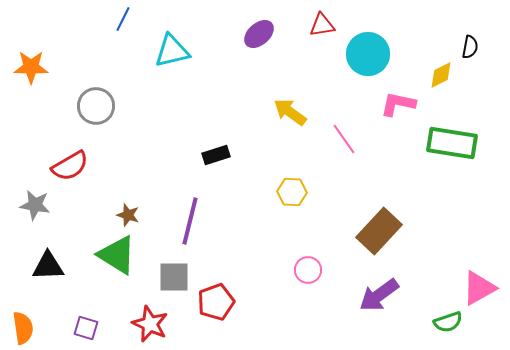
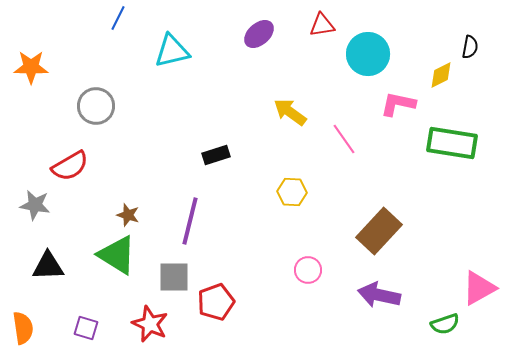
blue line: moved 5 px left, 1 px up
purple arrow: rotated 48 degrees clockwise
green semicircle: moved 3 px left, 2 px down
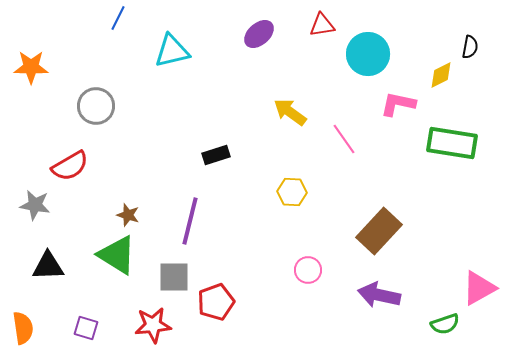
red star: moved 3 px right, 1 px down; rotated 30 degrees counterclockwise
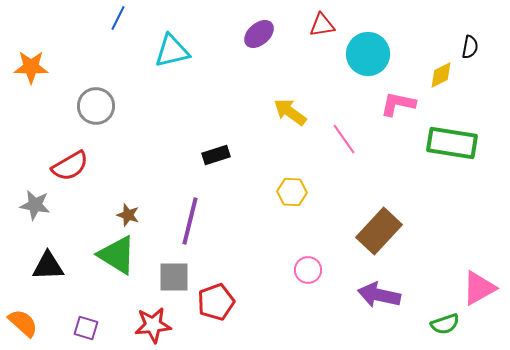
orange semicircle: moved 5 px up; rotated 40 degrees counterclockwise
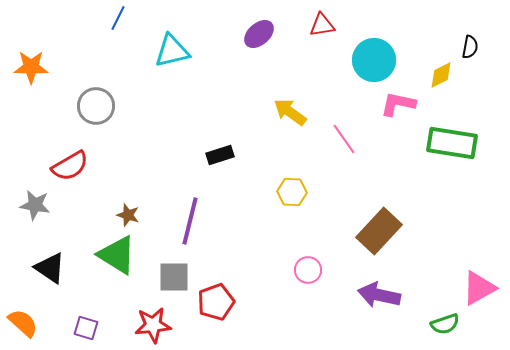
cyan circle: moved 6 px right, 6 px down
black rectangle: moved 4 px right
black triangle: moved 2 px right, 2 px down; rotated 36 degrees clockwise
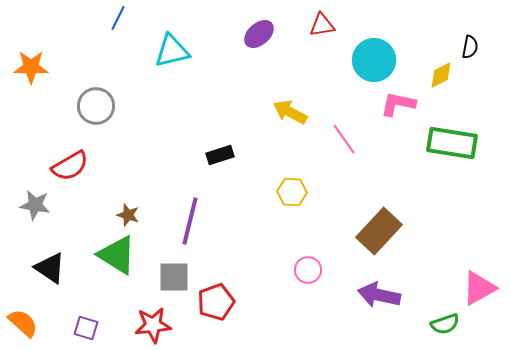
yellow arrow: rotated 8 degrees counterclockwise
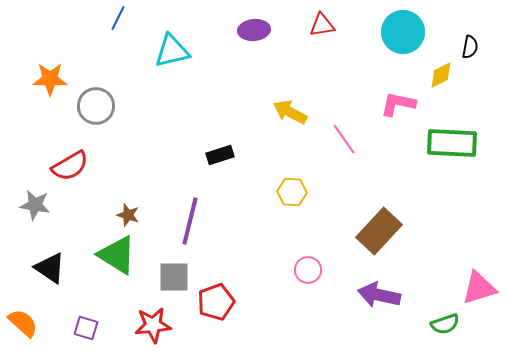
purple ellipse: moved 5 px left, 4 px up; rotated 36 degrees clockwise
cyan circle: moved 29 px right, 28 px up
orange star: moved 19 px right, 12 px down
green rectangle: rotated 6 degrees counterclockwise
pink triangle: rotated 12 degrees clockwise
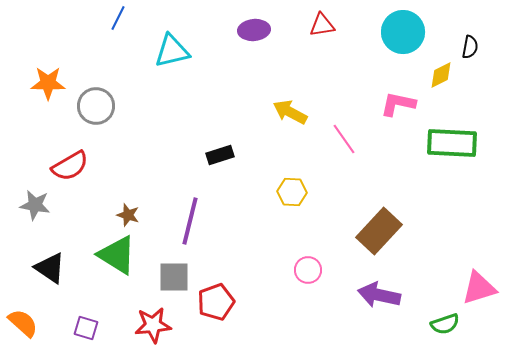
orange star: moved 2 px left, 4 px down
